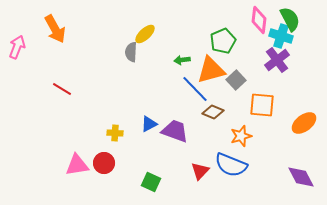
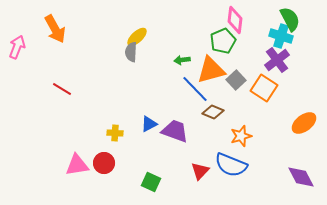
pink diamond: moved 24 px left
yellow ellipse: moved 8 px left, 3 px down
orange square: moved 2 px right, 17 px up; rotated 28 degrees clockwise
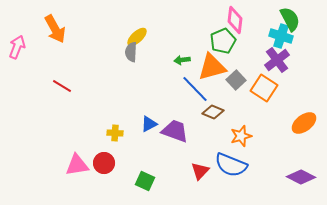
orange triangle: moved 1 px right, 3 px up
red line: moved 3 px up
purple diamond: rotated 36 degrees counterclockwise
green square: moved 6 px left, 1 px up
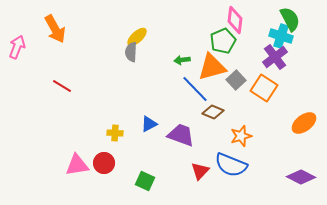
purple cross: moved 2 px left, 3 px up
purple trapezoid: moved 6 px right, 4 px down
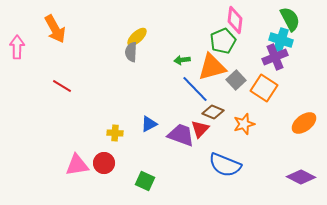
cyan cross: moved 4 px down
pink arrow: rotated 20 degrees counterclockwise
purple cross: rotated 15 degrees clockwise
orange star: moved 3 px right, 12 px up
blue semicircle: moved 6 px left
red triangle: moved 42 px up
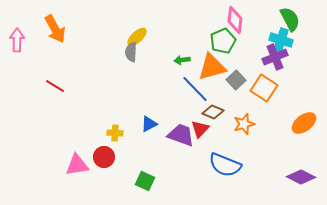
pink arrow: moved 7 px up
red line: moved 7 px left
red circle: moved 6 px up
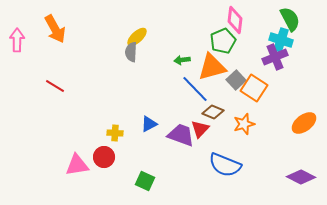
orange square: moved 10 px left
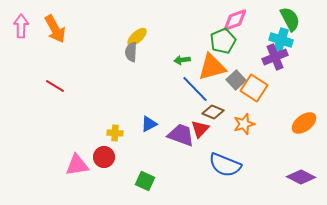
pink diamond: rotated 64 degrees clockwise
pink arrow: moved 4 px right, 14 px up
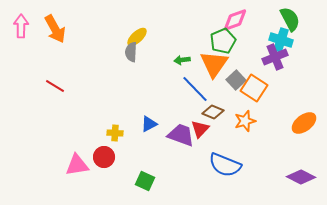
orange triangle: moved 2 px right, 3 px up; rotated 40 degrees counterclockwise
orange star: moved 1 px right, 3 px up
